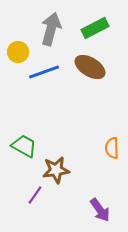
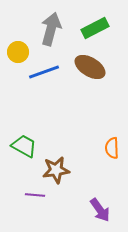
purple line: rotated 60 degrees clockwise
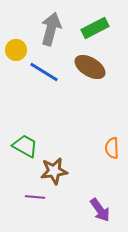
yellow circle: moved 2 px left, 2 px up
blue line: rotated 52 degrees clockwise
green trapezoid: moved 1 px right
brown star: moved 2 px left, 1 px down
purple line: moved 2 px down
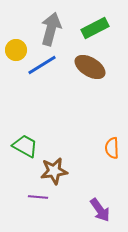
blue line: moved 2 px left, 7 px up; rotated 64 degrees counterclockwise
purple line: moved 3 px right
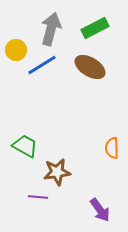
brown star: moved 3 px right, 1 px down
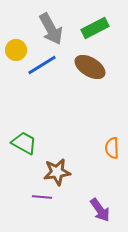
gray arrow: rotated 136 degrees clockwise
green trapezoid: moved 1 px left, 3 px up
purple line: moved 4 px right
